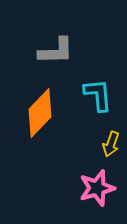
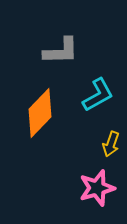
gray L-shape: moved 5 px right
cyan L-shape: rotated 66 degrees clockwise
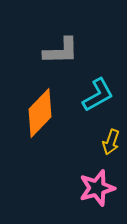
yellow arrow: moved 2 px up
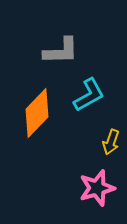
cyan L-shape: moved 9 px left
orange diamond: moved 3 px left
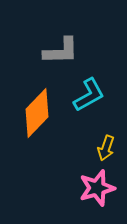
yellow arrow: moved 5 px left, 6 px down
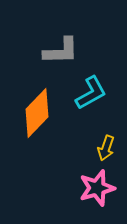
cyan L-shape: moved 2 px right, 2 px up
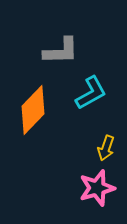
orange diamond: moved 4 px left, 3 px up
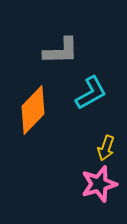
pink star: moved 2 px right, 4 px up
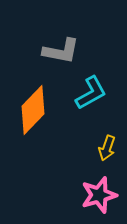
gray L-shape: rotated 12 degrees clockwise
yellow arrow: moved 1 px right
pink star: moved 11 px down
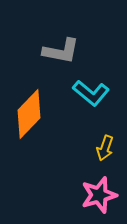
cyan L-shape: rotated 69 degrees clockwise
orange diamond: moved 4 px left, 4 px down
yellow arrow: moved 2 px left
